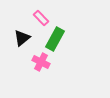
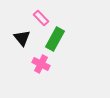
black triangle: rotated 30 degrees counterclockwise
pink cross: moved 2 px down
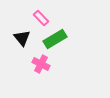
green rectangle: rotated 30 degrees clockwise
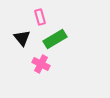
pink rectangle: moved 1 px left, 1 px up; rotated 28 degrees clockwise
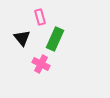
green rectangle: rotated 35 degrees counterclockwise
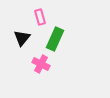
black triangle: rotated 18 degrees clockwise
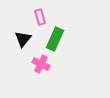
black triangle: moved 1 px right, 1 px down
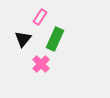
pink rectangle: rotated 49 degrees clockwise
pink cross: rotated 18 degrees clockwise
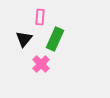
pink rectangle: rotated 28 degrees counterclockwise
black triangle: moved 1 px right
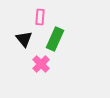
black triangle: rotated 18 degrees counterclockwise
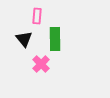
pink rectangle: moved 3 px left, 1 px up
green rectangle: rotated 25 degrees counterclockwise
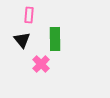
pink rectangle: moved 8 px left, 1 px up
black triangle: moved 2 px left, 1 px down
